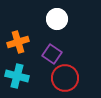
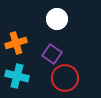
orange cross: moved 2 px left, 1 px down
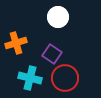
white circle: moved 1 px right, 2 px up
cyan cross: moved 13 px right, 2 px down
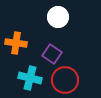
orange cross: rotated 25 degrees clockwise
red circle: moved 2 px down
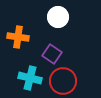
orange cross: moved 2 px right, 6 px up
red circle: moved 2 px left, 1 px down
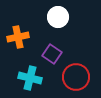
orange cross: rotated 20 degrees counterclockwise
red circle: moved 13 px right, 4 px up
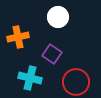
red circle: moved 5 px down
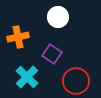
cyan cross: moved 3 px left, 1 px up; rotated 30 degrees clockwise
red circle: moved 1 px up
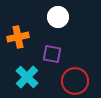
purple square: rotated 24 degrees counterclockwise
red circle: moved 1 px left
